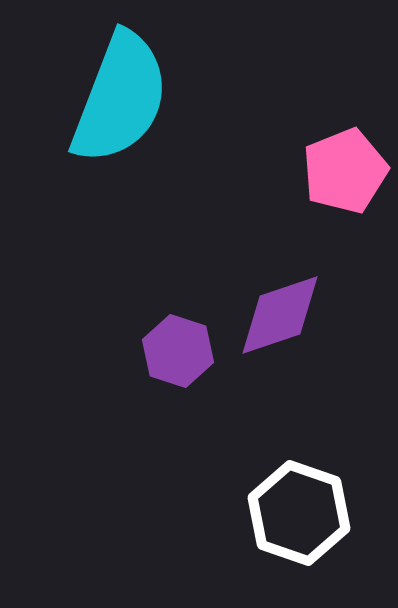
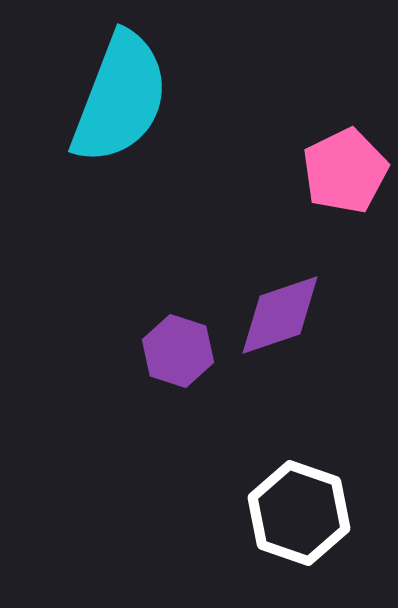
pink pentagon: rotated 4 degrees counterclockwise
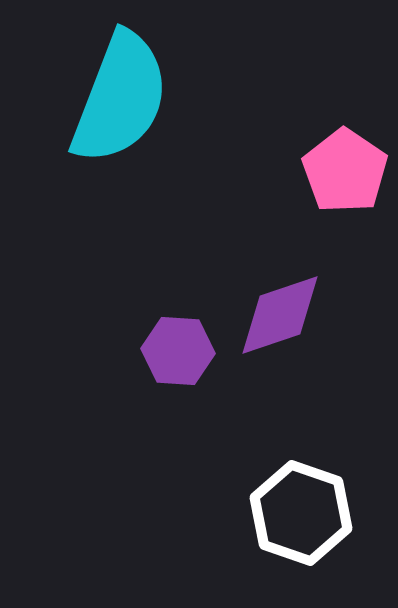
pink pentagon: rotated 12 degrees counterclockwise
purple hexagon: rotated 14 degrees counterclockwise
white hexagon: moved 2 px right
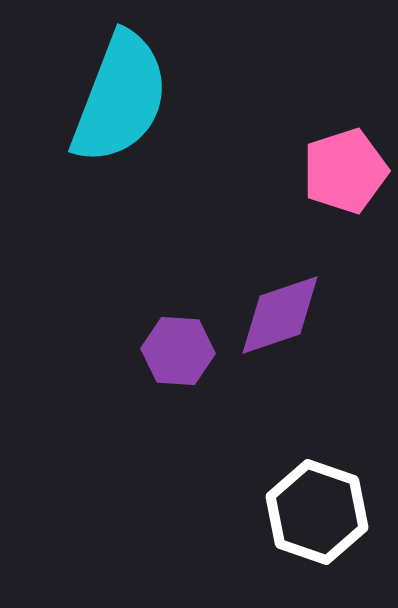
pink pentagon: rotated 20 degrees clockwise
white hexagon: moved 16 px right, 1 px up
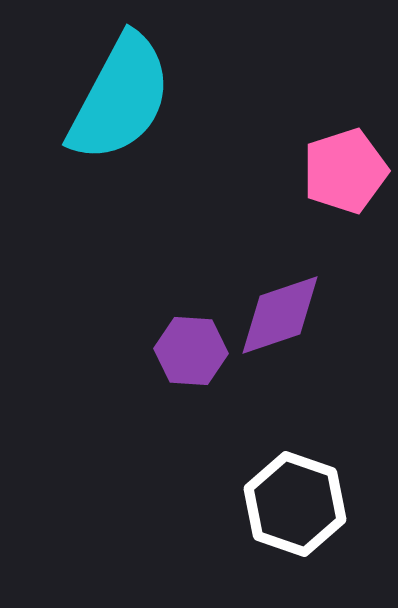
cyan semicircle: rotated 7 degrees clockwise
purple hexagon: moved 13 px right
white hexagon: moved 22 px left, 8 px up
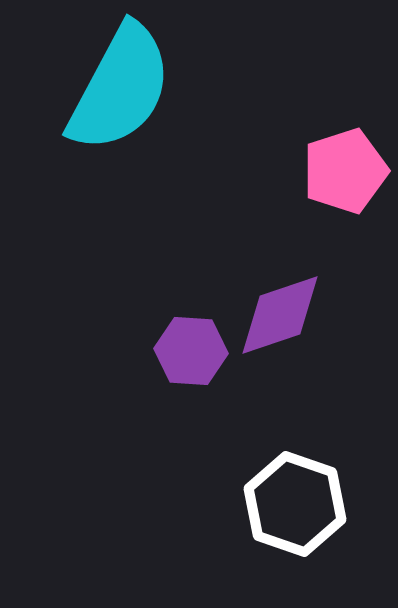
cyan semicircle: moved 10 px up
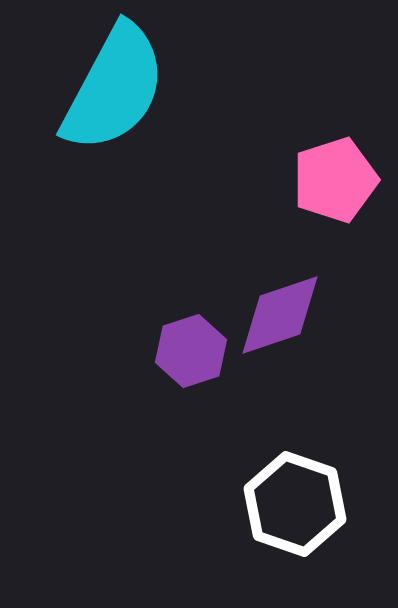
cyan semicircle: moved 6 px left
pink pentagon: moved 10 px left, 9 px down
purple hexagon: rotated 22 degrees counterclockwise
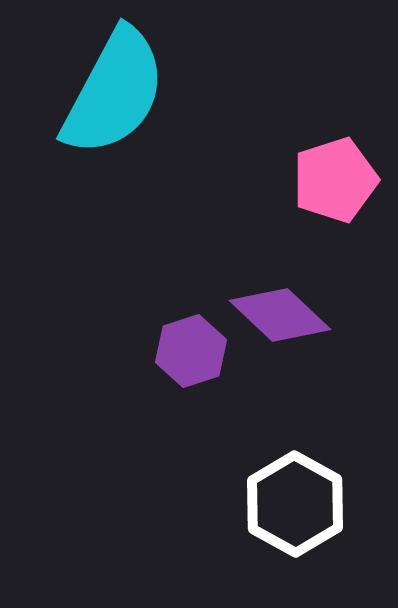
cyan semicircle: moved 4 px down
purple diamond: rotated 62 degrees clockwise
white hexagon: rotated 10 degrees clockwise
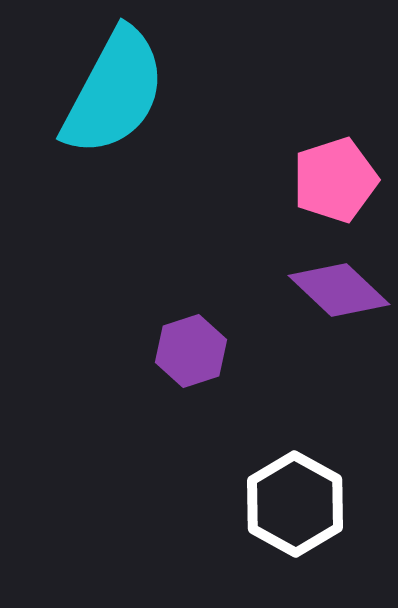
purple diamond: moved 59 px right, 25 px up
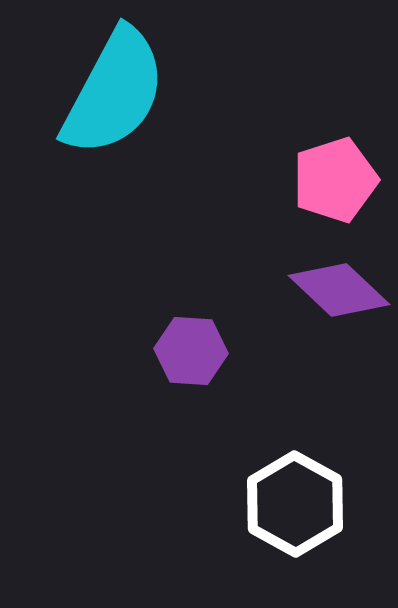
purple hexagon: rotated 22 degrees clockwise
